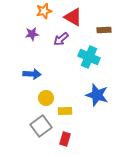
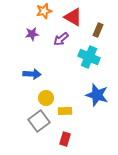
brown rectangle: moved 6 px left; rotated 64 degrees counterclockwise
gray square: moved 2 px left, 5 px up
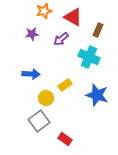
blue arrow: moved 1 px left
yellow rectangle: moved 26 px up; rotated 32 degrees counterclockwise
red rectangle: rotated 72 degrees counterclockwise
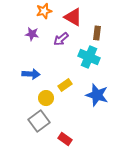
brown rectangle: moved 1 px left, 3 px down; rotated 16 degrees counterclockwise
purple star: rotated 16 degrees clockwise
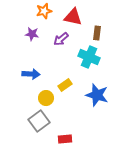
red triangle: rotated 18 degrees counterclockwise
red rectangle: rotated 40 degrees counterclockwise
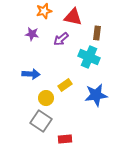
blue star: moved 1 px left; rotated 25 degrees counterclockwise
gray square: moved 2 px right; rotated 20 degrees counterclockwise
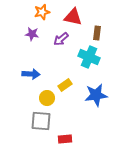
orange star: moved 2 px left, 1 px down
yellow circle: moved 1 px right
gray square: rotated 30 degrees counterclockwise
